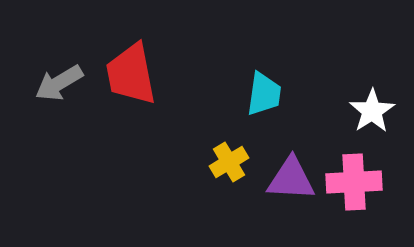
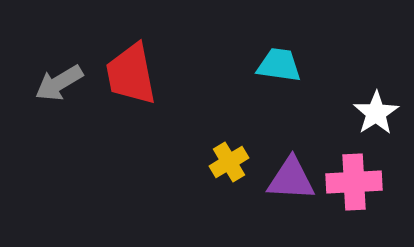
cyan trapezoid: moved 15 px right, 29 px up; rotated 90 degrees counterclockwise
white star: moved 4 px right, 2 px down
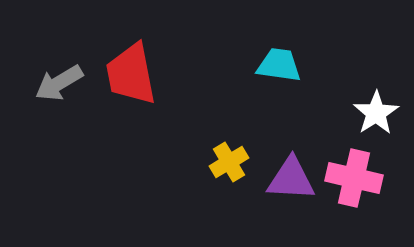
pink cross: moved 4 px up; rotated 16 degrees clockwise
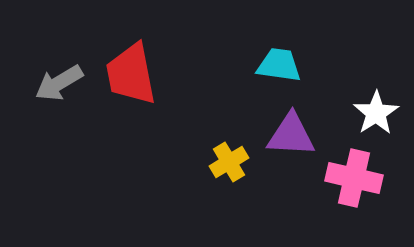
purple triangle: moved 44 px up
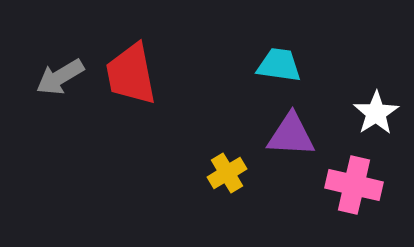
gray arrow: moved 1 px right, 6 px up
yellow cross: moved 2 px left, 11 px down
pink cross: moved 7 px down
